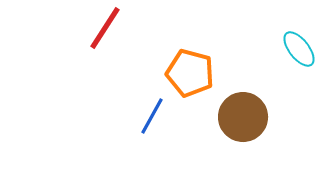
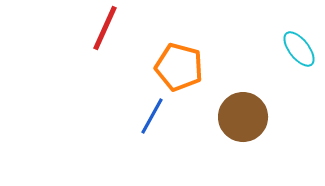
red line: rotated 9 degrees counterclockwise
orange pentagon: moved 11 px left, 6 px up
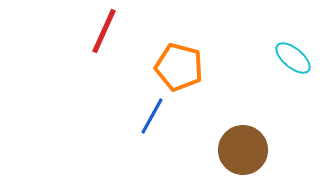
red line: moved 1 px left, 3 px down
cyan ellipse: moved 6 px left, 9 px down; rotated 12 degrees counterclockwise
brown circle: moved 33 px down
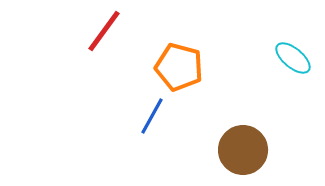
red line: rotated 12 degrees clockwise
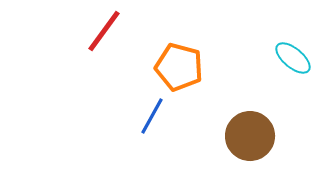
brown circle: moved 7 px right, 14 px up
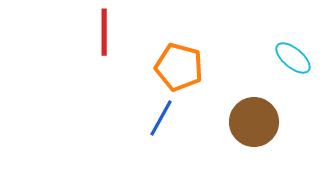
red line: moved 1 px down; rotated 36 degrees counterclockwise
blue line: moved 9 px right, 2 px down
brown circle: moved 4 px right, 14 px up
